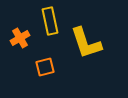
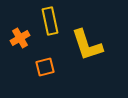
yellow L-shape: moved 1 px right, 2 px down
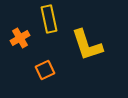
yellow rectangle: moved 1 px left, 2 px up
orange square: moved 3 px down; rotated 12 degrees counterclockwise
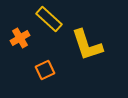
yellow rectangle: rotated 36 degrees counterclockwise
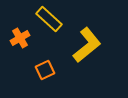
yellow L-shape: rotated 111 degrees counterclockwise
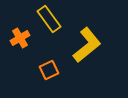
yellow rectangle: rotated 12 degrees clockwise
orange square: moved 4 px right
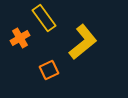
yellow rectangle: moved 5 px left, 1 px up
yellow L-shape: moved 4 px left, 3 px up
